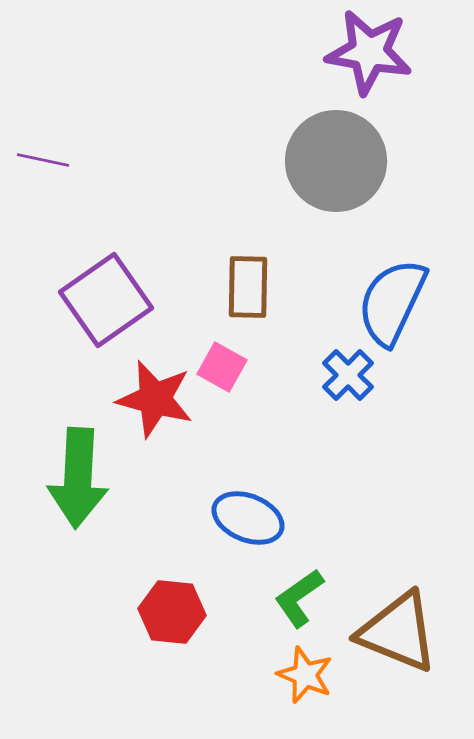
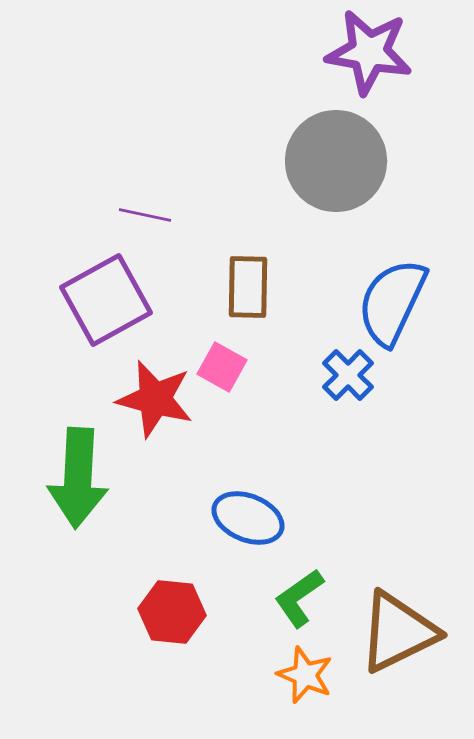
purple line: moved 102 px right, 55 px down
purple square: rotated 6 degrees clockwise
brown triangle: rotated 48 degrees counterclockwise
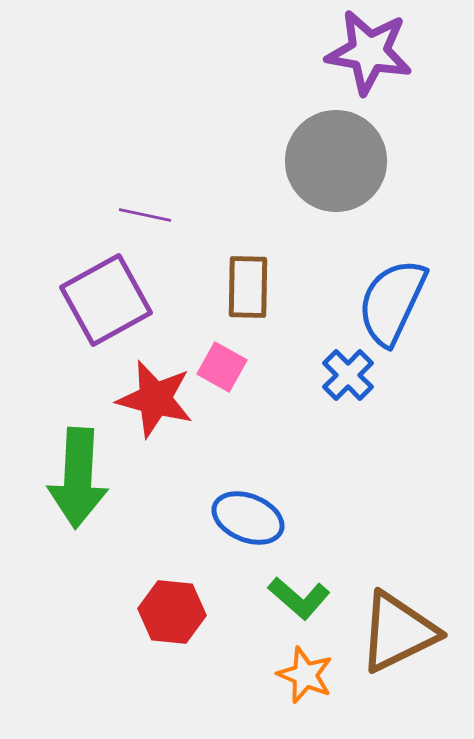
green L-shape: rotated 104 degrees counterclockwise
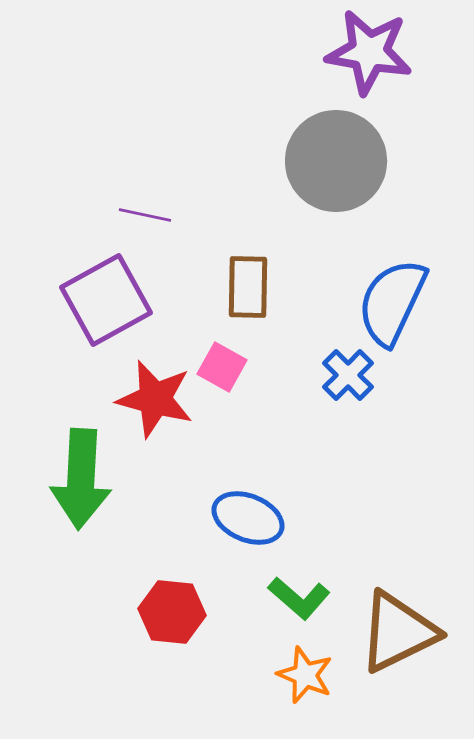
green arrow: moved 3 px right, 1 px down
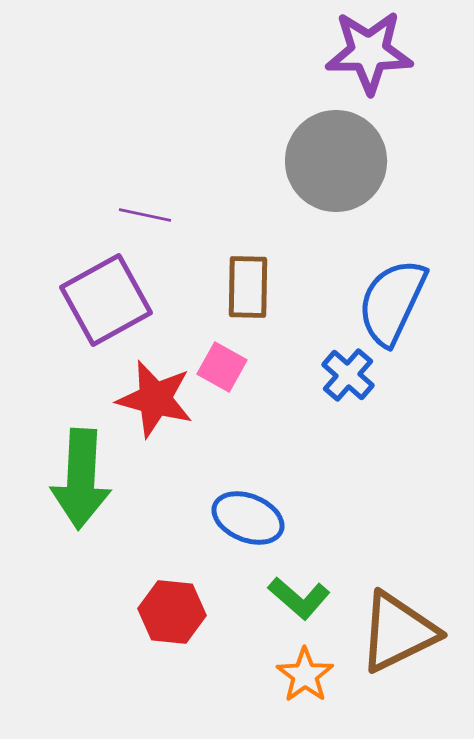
purple star: rotated 10 degrees counterclockwise
blue cross: rotated 4 degrees counterclockwise
orange star: rotated 14 degrees clockwise
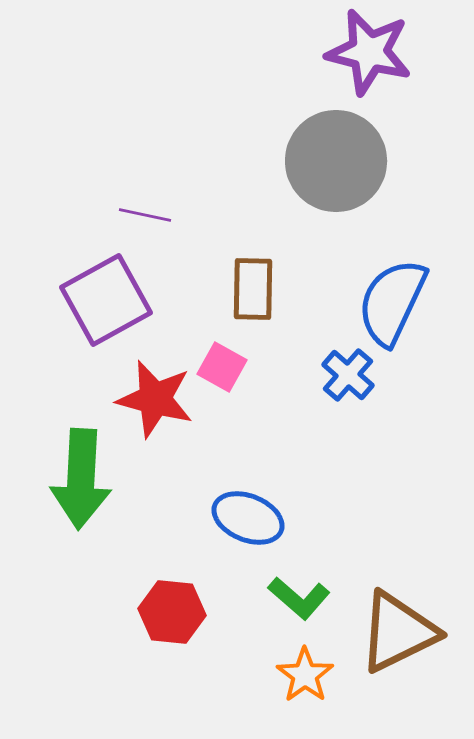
purple star: rotated 14 degrees clockwise
brown rectangle: moved 5 px right, 2 px down
